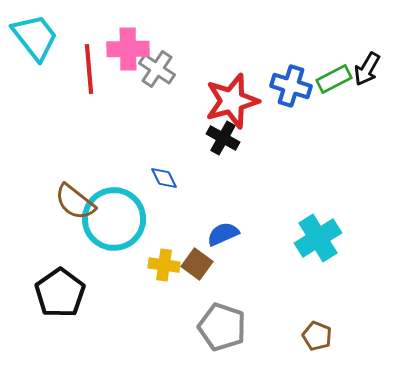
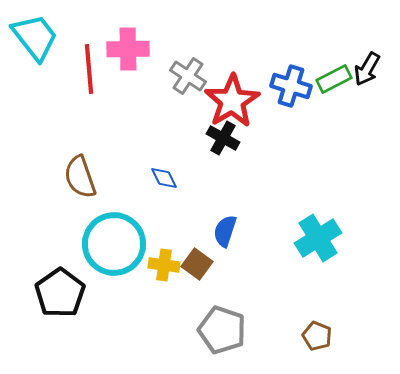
gray cross: moved 31 px right, 7 px down
red star: rotated 16 degrees counterclockwise
brown semicircle: moved 5 px right, 25 px up; rotated 33 degrees clockwise
cyan circle: moved 25 px down
blue semicircle: moved 2 px right, 3 px up; rotated 48 degrees counterclockwise
gray pentagon: moved 3 px down
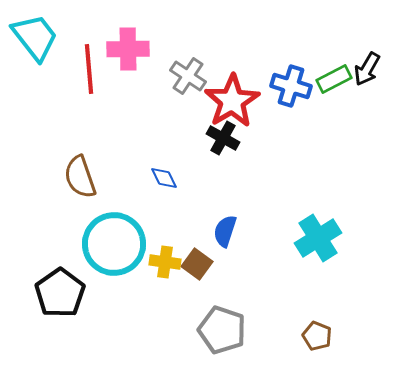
yellow cross: moved 1 px right, 3 px up
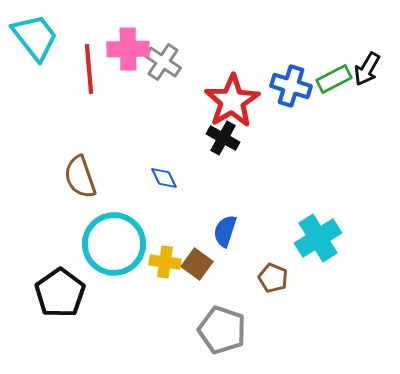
gray cross: moved 25 px left, 14 px up
brown pentagon: moved 44 px left, 58 px up
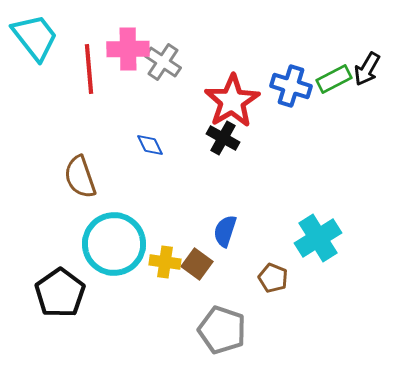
blue diamond: moved 14 px left, 33 px up
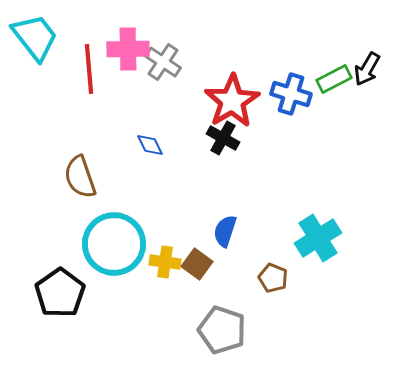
blue cross: moved 8 px down
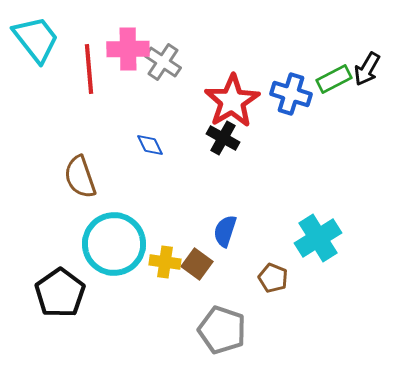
cyan trapezoid: moved 1 px right, 2 px down
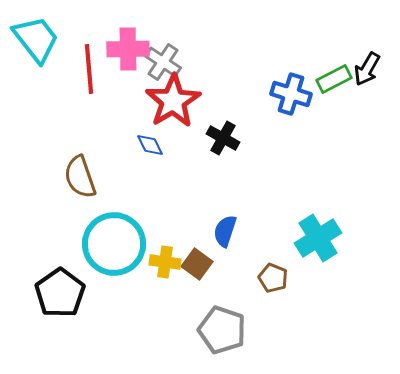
red star: moved 59 px left
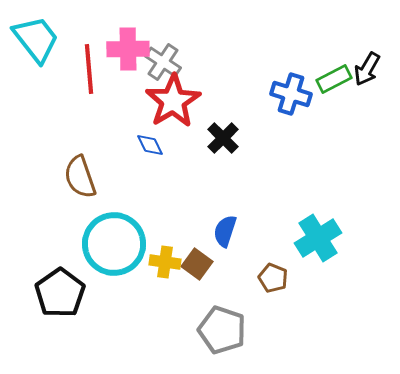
black cross: rotated 16 degrees clockwise
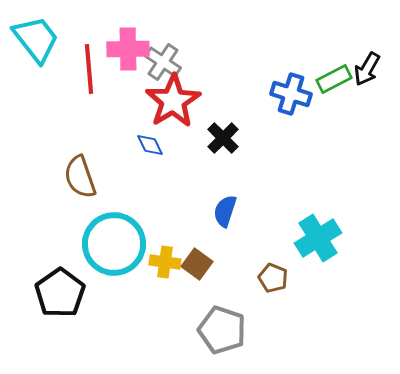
blue semicircle: moved 20 px up
